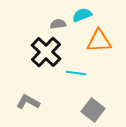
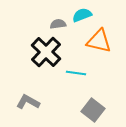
orange triangle: rotated 16 degrees clockwise
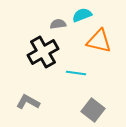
black cross: moved 3 px left; rotated 16 degrees clockwise
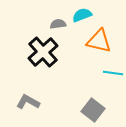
black cross: rotated 12 degrees counterclockwise
cyan line: moved 37 px right
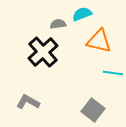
cyan semicircle: moved 1 px up
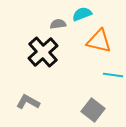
cyan line: moved 2 px down
